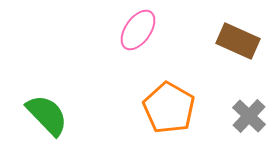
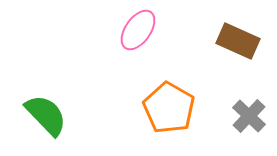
green semicircle: moved 1 px left
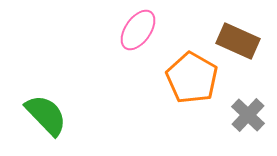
orange pentagon: moved 23 px right, 30 px up
gray cross: moved 1 px left, 1 px up
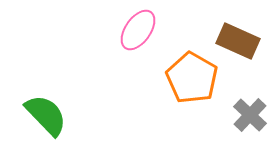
gray cross: moved 2 px right
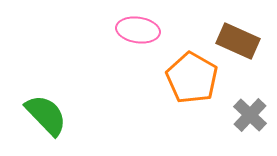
pink ellipse: rotated 63 degrees clockwise
